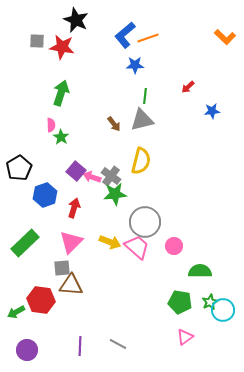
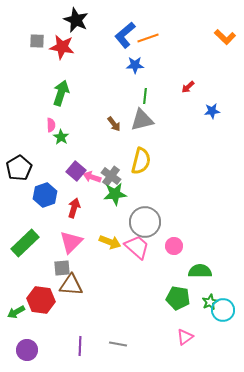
green pentagon at (180, 302): moved 2 px left, 4 px up
gray line at (118, 344): rotated 18 degrees counterclockwise
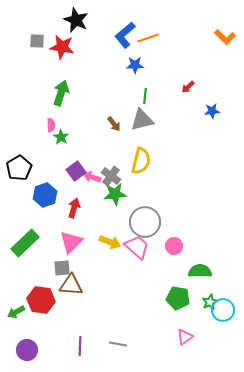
purple square at (76, 171): rotated 12 degrees clockwise
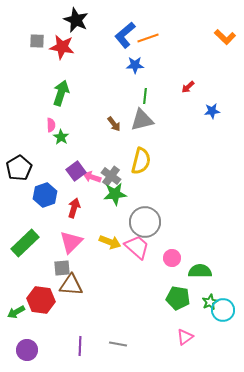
pink circle at (174, 246): moved 2 px left, 12 px down
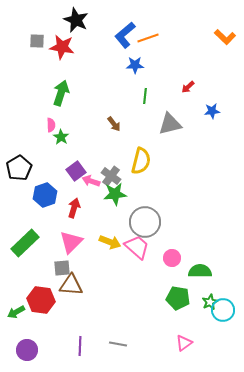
gray triangle at (142, 120): moved 28 px right, 4 px down
pink arrow at (92, 177): moved 1 px left, 4 px down
pink triangle at (185, 337): moved 1 px left, 6 px down
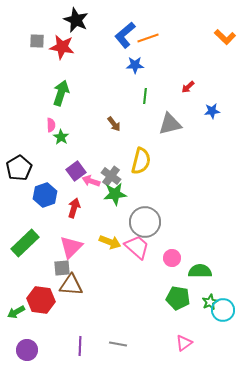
pink triangle at (71, 242): moved 5 px down
